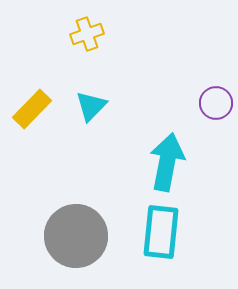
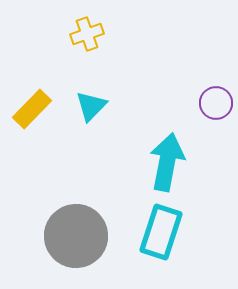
cyan rectangle: rotated 12 degrees clockwise
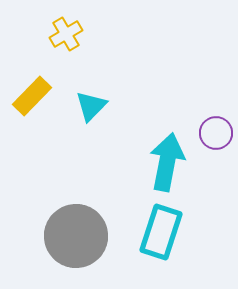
yellow cross: moved 21 px left; rotated 12 degrees counterclockwise
purple circle: moved 30 px down
yellow rectangle: moved 13 px up
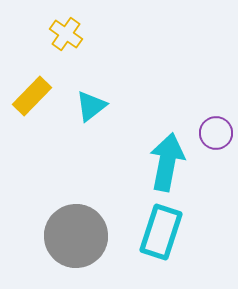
yellow cross: rotated 24 degrees counterclockwise
cyan triangle: rotated 8 degrees clockwise
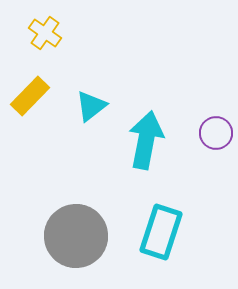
yellow cross: moved 21 px left, 1 px up
yellow rectangle: moved 2 px left
cyan arrow: moved 21 px left, 22 px up
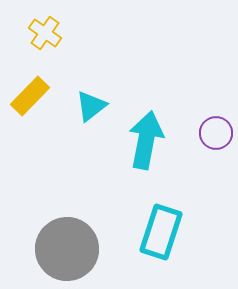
gray circle: moved 9 px left, 13 px down
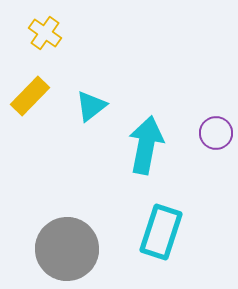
cyan arrow: moved 5 px down
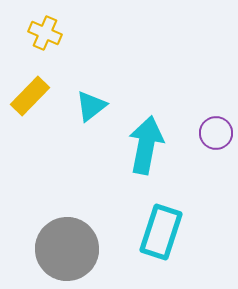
yellow cross: rotated 12 degrees counterclockwise
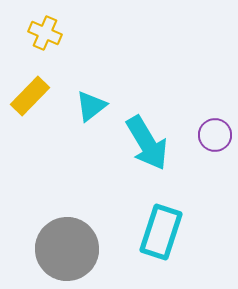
purple circle: moved 1 px left, 2 px down
cyan arrow: moved 1 px right, 2 px up; rotated 138 degrees clockwise
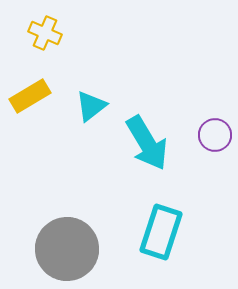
yellow rectangle: rotated 15 degrees clockwise
